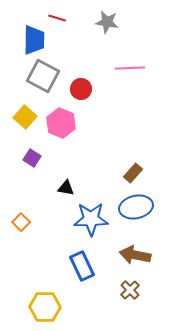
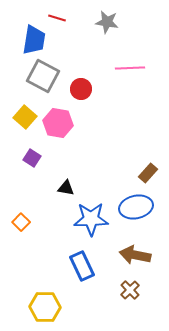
blue trapezoid: rotated 8 degrees clockwise
pink hexagon: moved 3 px left; rotated 12 degrees counterclockwise
brown rectangle: moved 15 px right
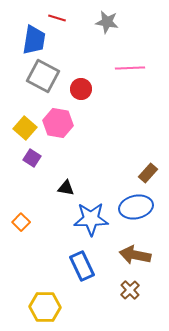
yellow square: moved 11 px down
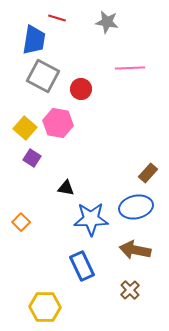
brown arrow: moved 5 px up
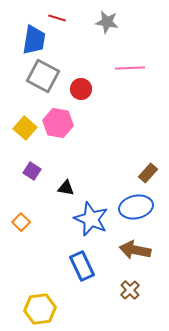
purple square: moved 13 px down
blue star: rotated 24 degrees clockwise
yellow hexagon: moved 5 px left, 2 px down; rotated 8 degrees counterclockwise
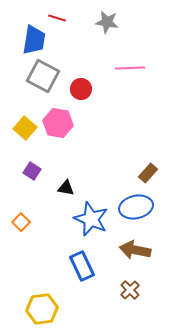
yellow hexagon: moved 2 px right
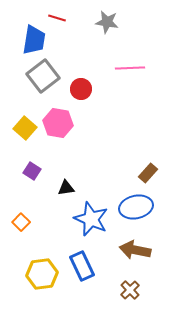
gray square: rotated 24 degrees clockwise
black triangle: rotated 18 degrees counterclockwise
yellow hexagon: moved 35 px up
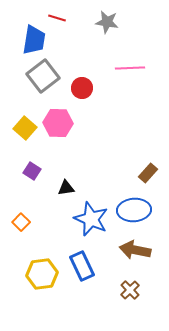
red circle: moved 1 px right, 1 px up
pink hexagon: rotated 8 degrees counterclockwise
blue ellipse: moved 2 px left, 3 px down; rotated 8 degrees clockwise
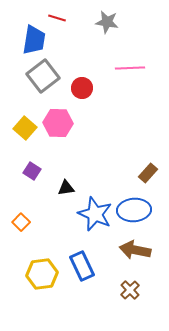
blue star: moved 4 px right, 5 px up
